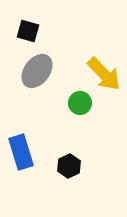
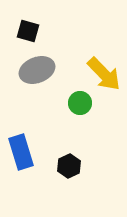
gray ellipse: moved 1 px up; rotated 32 degrees clockwise
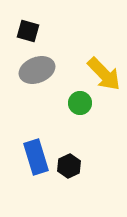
blue rectangle: moved 15 px right, 5 px down
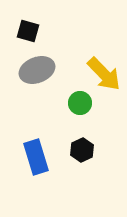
black hexagon: moved 13 px right, 16 px up
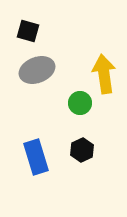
yellow arrow: rotated 144 degrees counterclockwise
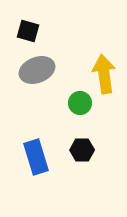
black hexagon: rotated 25 degrees clockwise
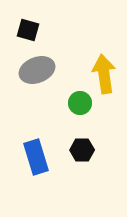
black square: moved 1 px up
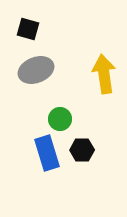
black square: moved 1 px up
gray ellipse: moved 1 px left
green circle: moved 20 px left, 16 px down
blue rectangle: moved 11 px right, 4 px up
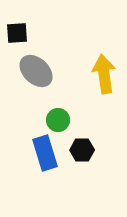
black square: moved 11 px left, 4 px down; rotated 20 degrees counterclockwise
gray ellipse: moved 1 px down; rotated 64 degrees clockwise
green circle: moved 2 px left, 1 px down
blue rectangle: moved 2 px left
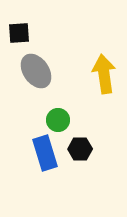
black square: moved 2 px right
gray ellipse: rotated 12 degrees clockwise
black hexagon: moved 2 px left, 1 px up
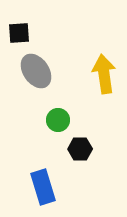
blue rectangle: moved 2 px left, 34 px down
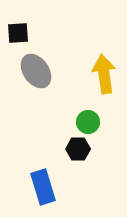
black square: moved 1 px left
green circle: moved 30 px right, 2 px down
black hexagon: moved 2 px left
